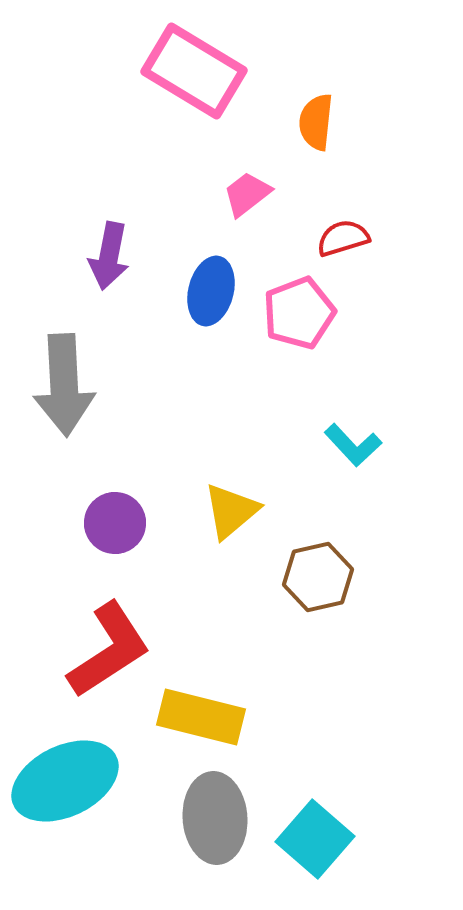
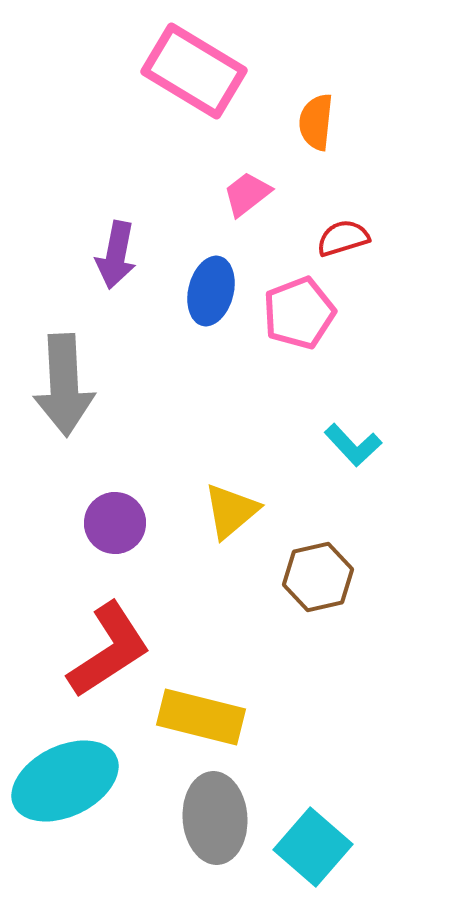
purple arrow: moved 7 px right, 1 px up
cyan square: moved 2 px left, 8 px down
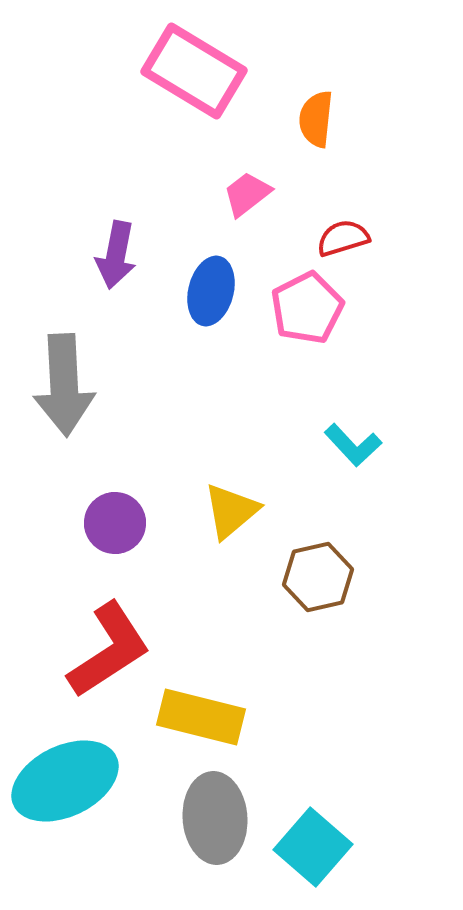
orange semicircle: moved 3 px up
pink pentagon: moved 8 px right, 5 px up; rotated 6 degrees counterclockwise
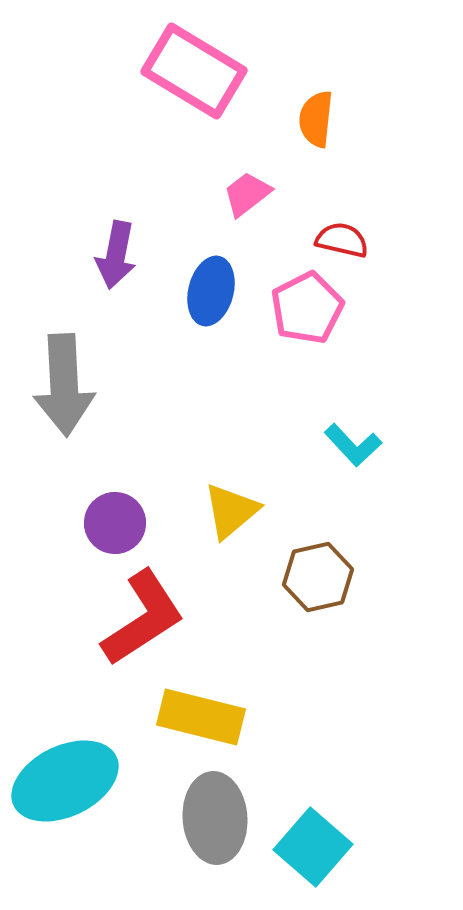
red semicircle: moved 1 px left, 2 px down; rotated 30 degrees clockwise
red L-shape: moved 34 px right, 32 px up
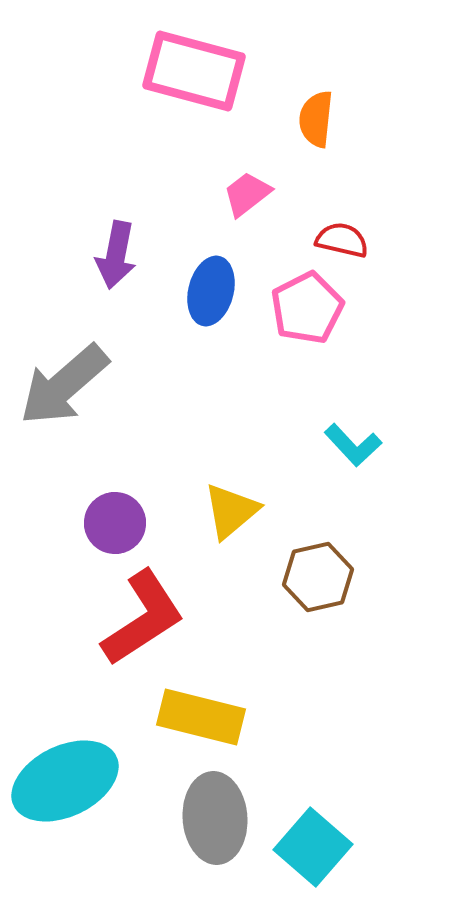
pink rectangle: rotated 16 degrees counterclockwise
gray arrow: rotated 52 degrees clockwise
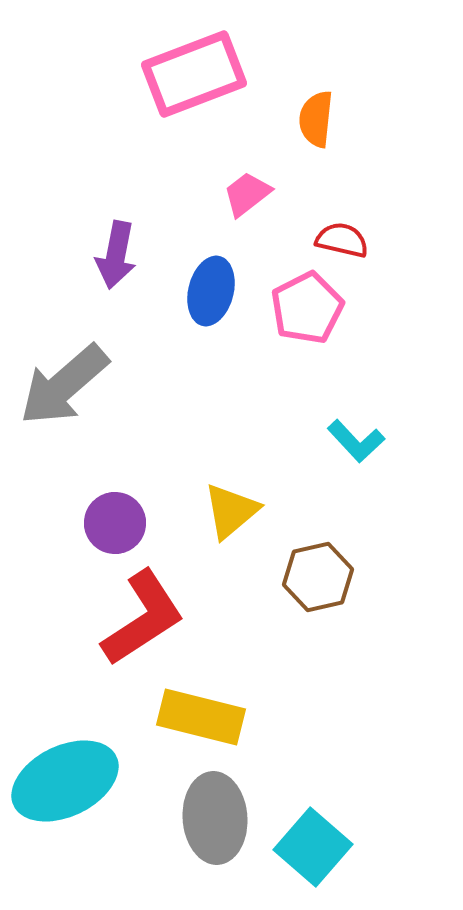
pink rectangle: moved 3 px down; rotated 36 degrees counterclockwise
cyan L-shape: moved 3 px right, 4 px up
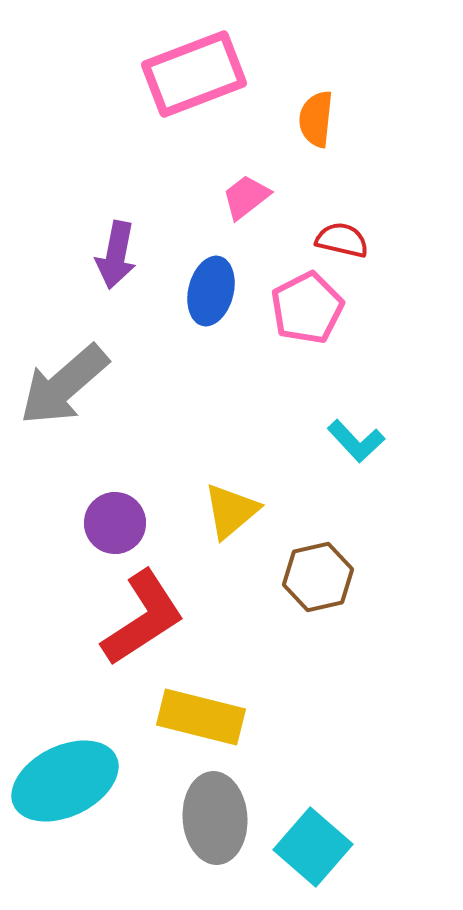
pink trapezoid: moved 1 px left, 3 px down
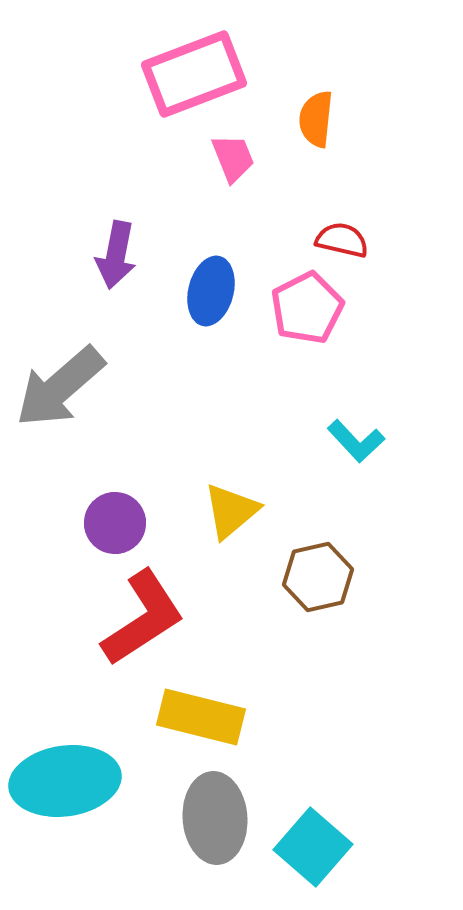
pink trapezoid: moved 13 px left, 39 px up; rotated 106 degrees clockwise
gray arrow: moved 4 px left, 2 px down
cyan ellipse: rotated 18 degrees clockwise
